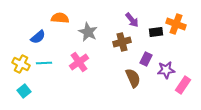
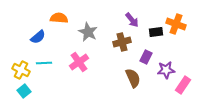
orange semicircle: moved 1 px left
purple rectangle: moved 2 px up
yellow cross: moved 6 px down
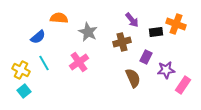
cyan line: rotated 63 degrees clockwise
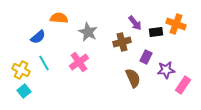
purple arrow: moved 3 px right, 3 px down
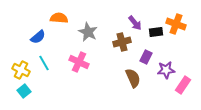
pink cross: rotated 30 degrees counterclockwise
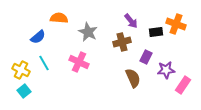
purple arrow: moved 4 px left, 2 px up
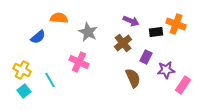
purple arrow: rotated 28 degrees counterclockwise
brown cross: moved 1 px right, 1 px down; rotated 24 degrees counterclockwise
cyan line: moved 6 px right, 17 px down
yellow cross: moved 1 px right
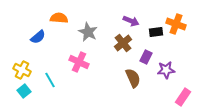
pink rectangle: moved 12 px down
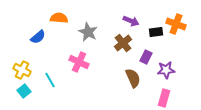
pink rectangle: moved 19 px left, 1 px down; rotated 18 degrees counterclockwise
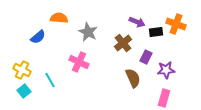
purple arrow: moved 6 px right, 1 px down
